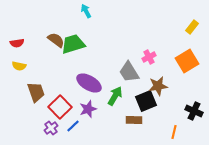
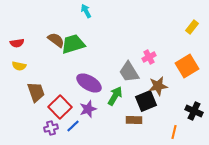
orange square: moved 5 px down
purple cross: rotated 24 degrees clockwise
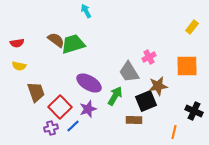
orange square: rotated 30 degrees clockwise
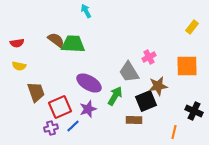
green trapezoid: rotated 20 degrees clockwise
red square: rotated 20 degrees clockwise
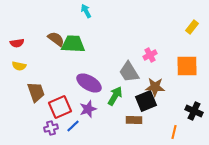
brown semicircle: moved 1 px up
pink cross: moved 1 px right, 2 px up
brown star: moved 3 px left, 1 px down; rotated 12 degrees clockwise
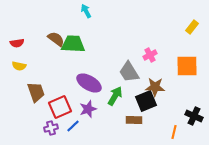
black cross: moved 5 px down
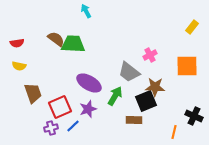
gray trapezoid: rotated 20 degrees counterclockwise
brown trapezoid: moved 3 px left, 1 px down
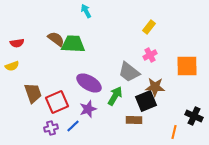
yellow rectangle: moved 43 px left
yellow semicircle: moved 7 px left; rotated 32 degrees counterclockwise
red square: moved 3 px left, 5 px up
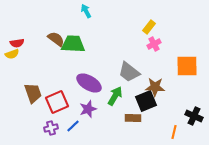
pink cross: moved 4 px right, 11 px up
yellow semicircle: moved 12 px up
brown rectangle: moved 1 px left, 2 px up
